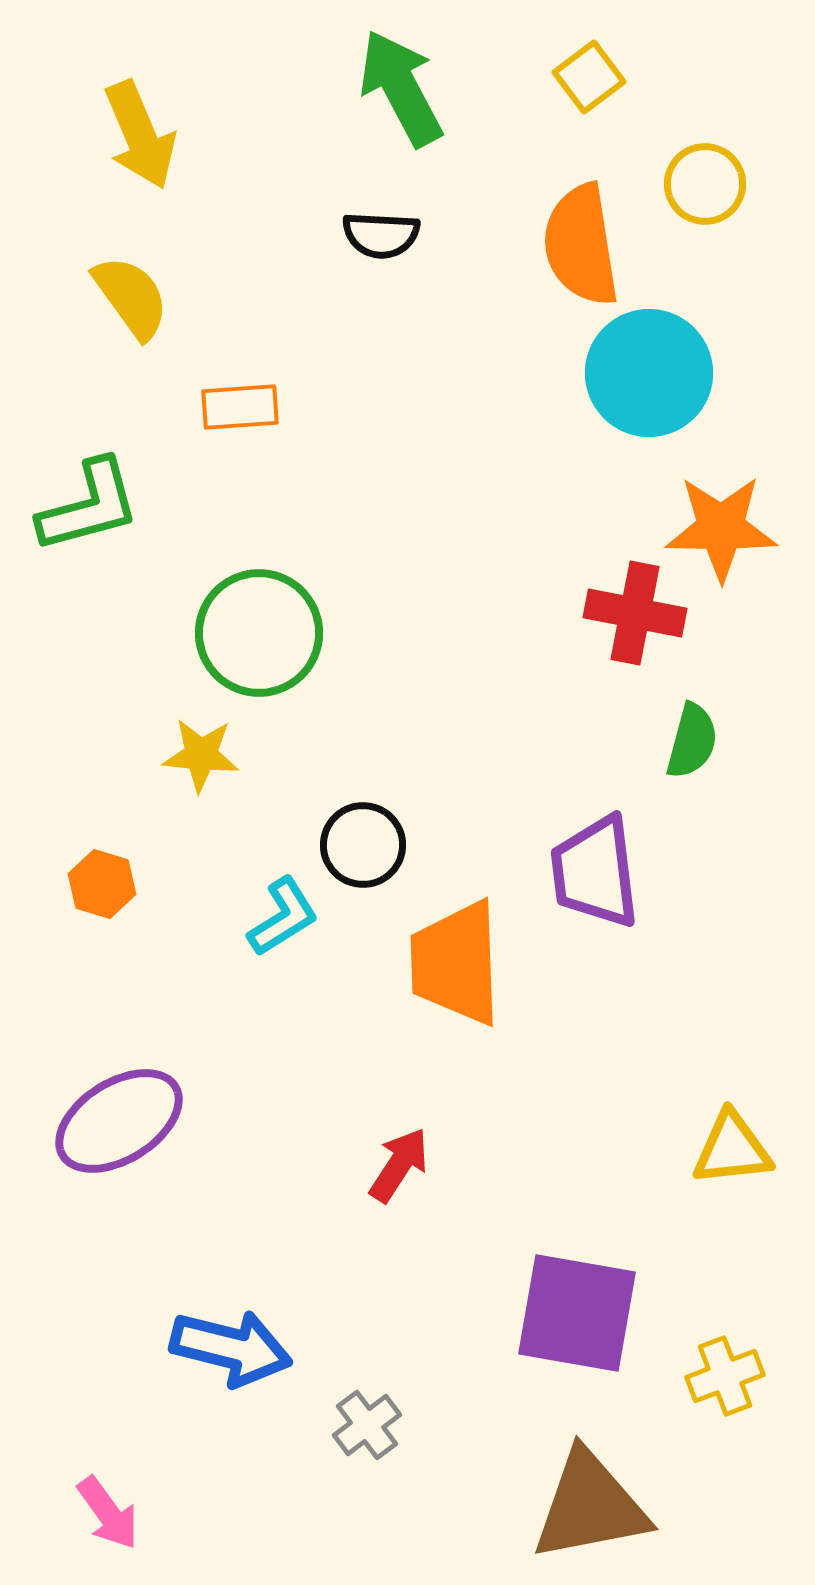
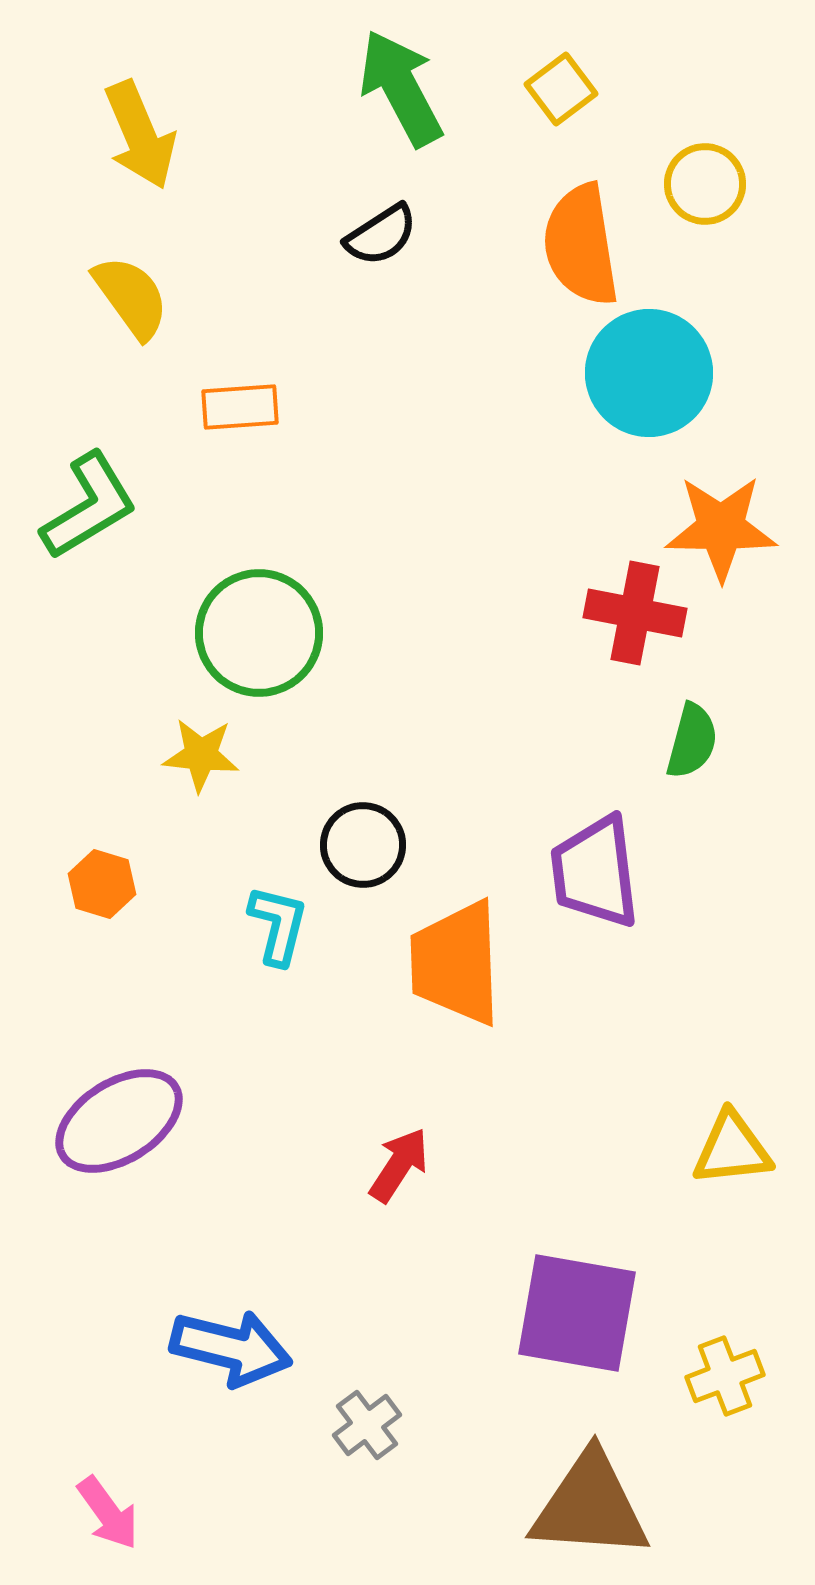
yellow square: moved 28 px left, 12 px down
black semicircle: rotated 36 degrees counterclockwise
green L-shape: rotated 16 degrees counterclockwise
cyan L-shape: moved 5 px left, 8 px down; rotated 44 degrees counterclockwise
brown triangle: rotated 15 degrees clockwise
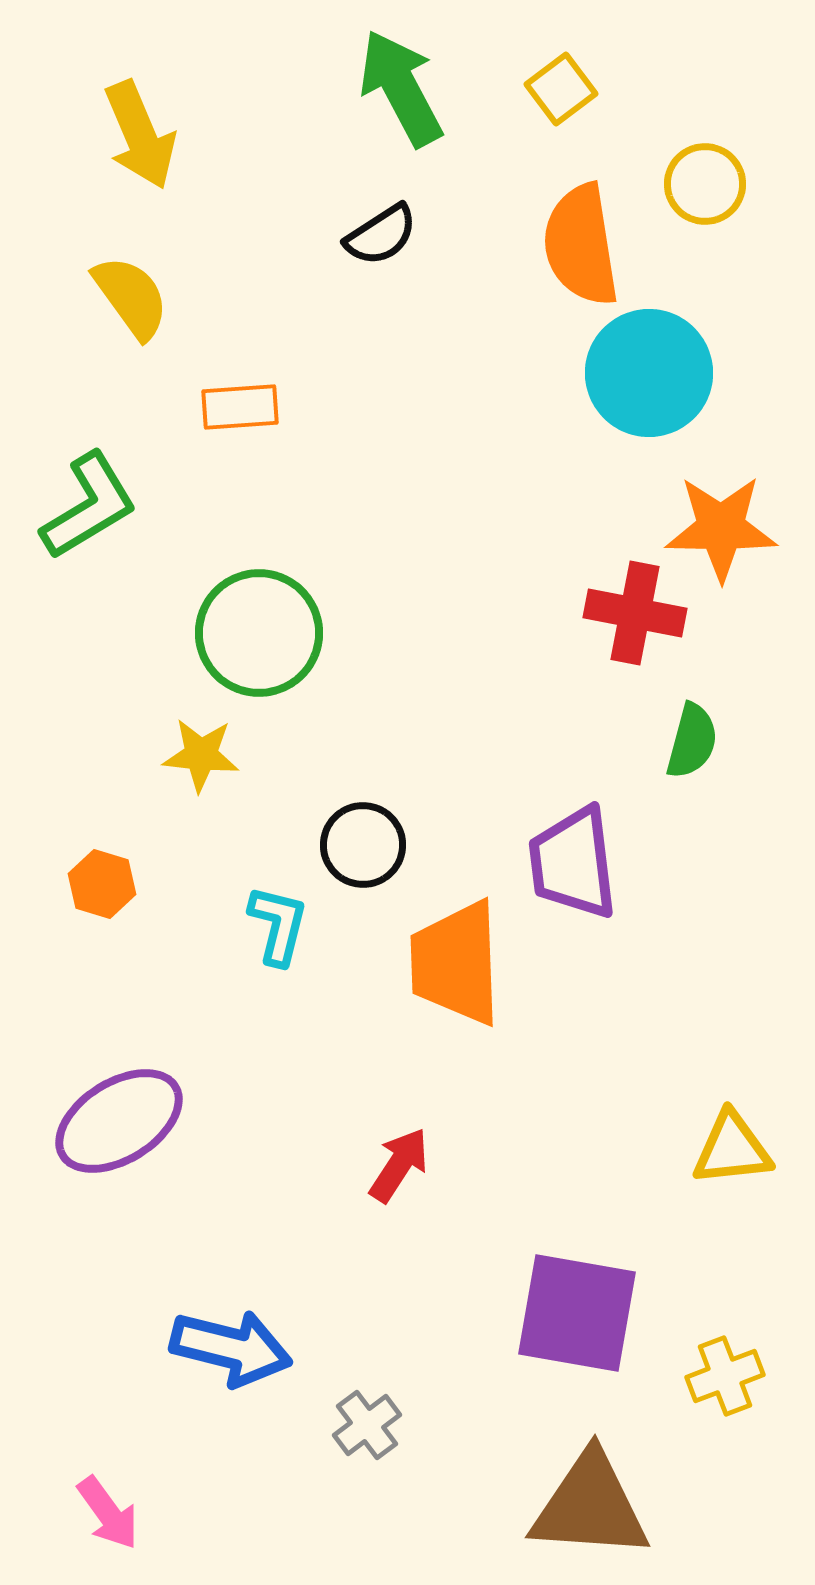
purple trapezoid: moved 22 px left, 9 px up
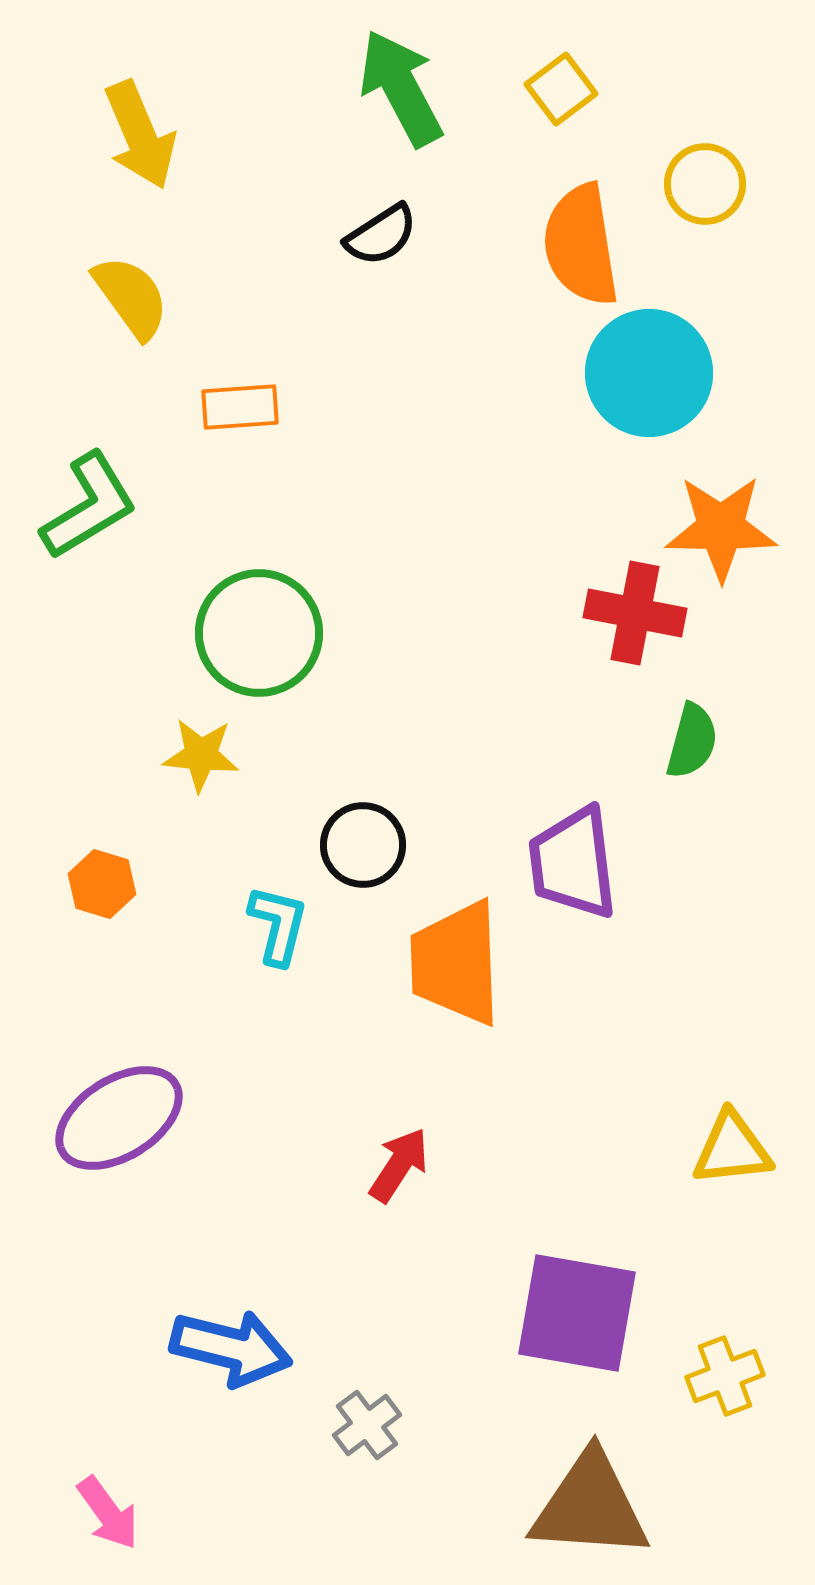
purple ellipse: moved 3 px up
